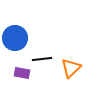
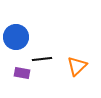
blue circle: moved 1 px right, 1 px up
orange triangle: moved 6 px right, 2 px up
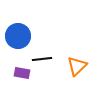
blue circle: moved 2 px right, 1 px up
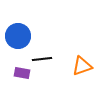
orange triangle: moved 5 px right; rotated 25 degrees clockwise
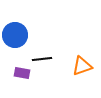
blue circle: moved 3 px left, 1 px up
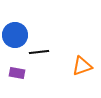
black line: moved 3 px left, 7 px up
purple rectangle: moved 5 px left
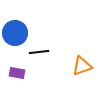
blue circle: moved 2 px up
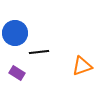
purple rectangle: rotated 21 degrees clockwise
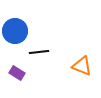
blue circle: moved 2 px up
orange triangle: rotated 40 degrees clockwise
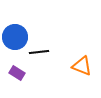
blue circle: moved 6 px down
